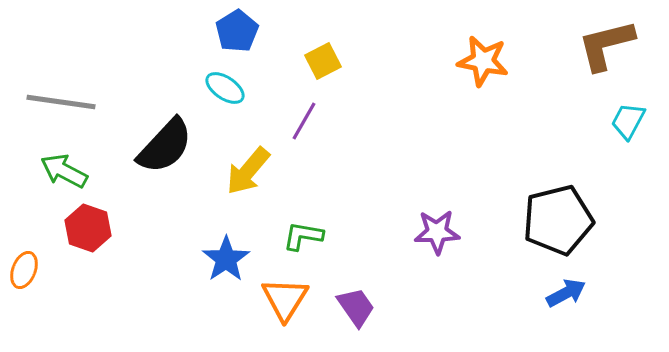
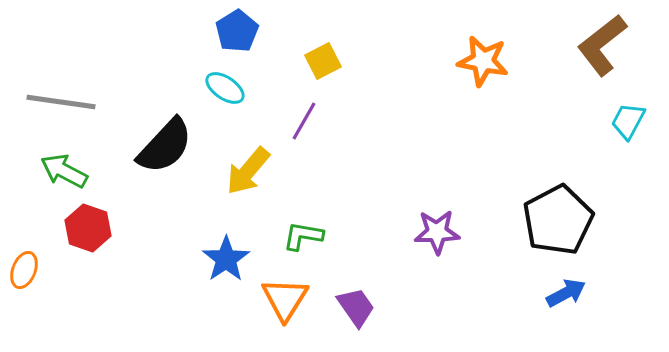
brown L-shape: moved 4 px left; rotated 24 degrees counterclockwise
black pentagon: rotated 14 degrees counterclockwise
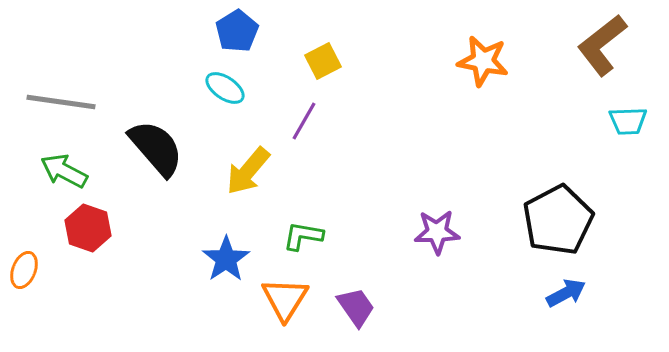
cyan trapezoid: rotated 120 degrees counterclockwise
black semicircle: moved 9 px left, 2 px down; rotated 84 degrees counterclockwise
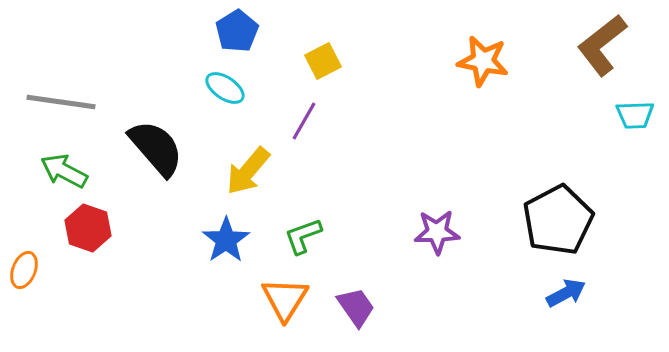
cyan trapezoid: moved 7 px right, 6 px up
green L-shape: rotated 30 degrees counterclockwise
blue star: moved 19 px up
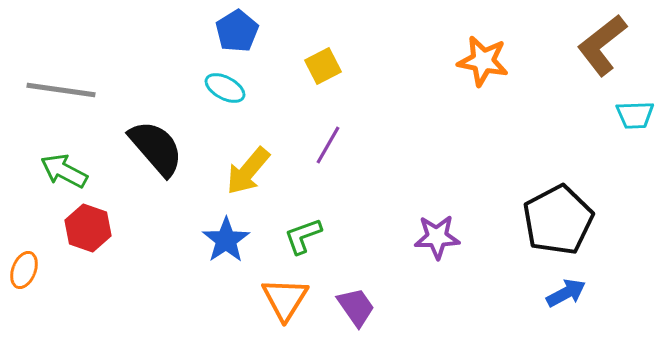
yellow square: moved 5 px down
cyan ellipse: rotated 6 degrees counterclockwise
gray line: moved 12 px up
purple line: moved 24 px right, 24 px down
purple star: moved 5 px down
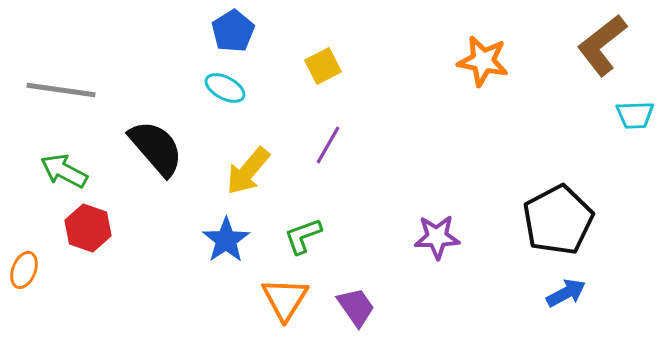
blue pentagon: moved 4 px left
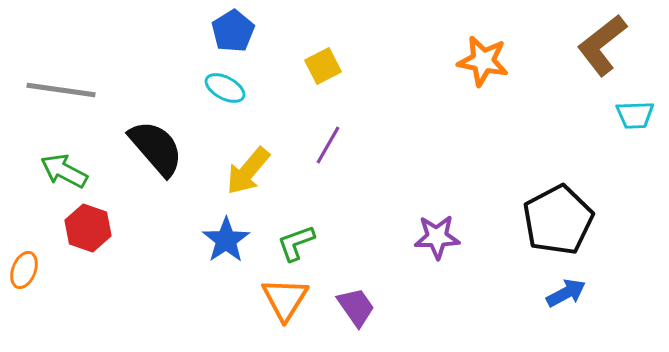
green L-shape: moved 7 px left, 7 px down
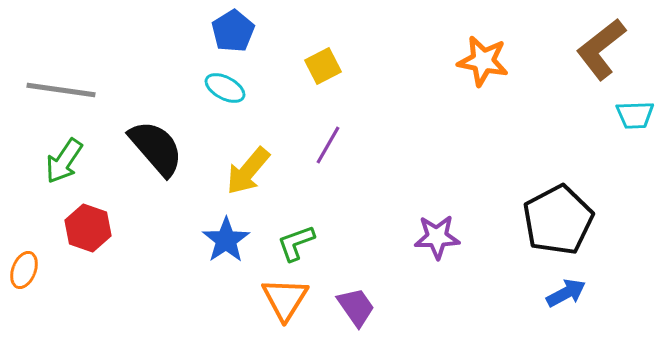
brown L-shape: moved 1 px left, 4 px down
green arrow: moved 10 px up; rotated 84 degrees counterclockwise
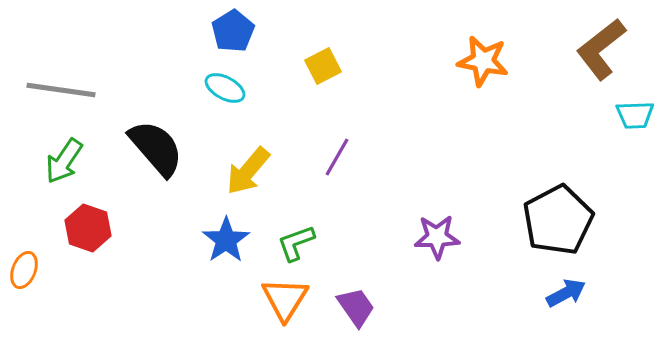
purple line: moved 9 px right, 12 px down
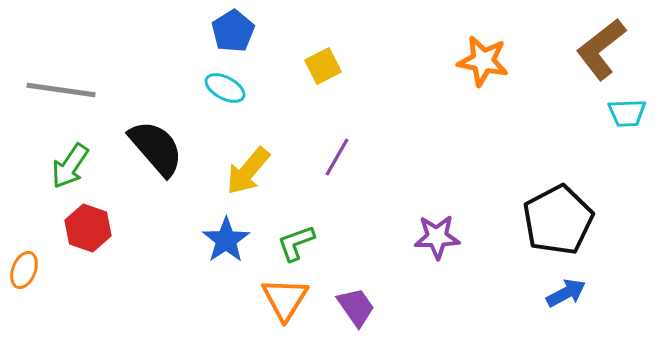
cyan trapezoid: moved 8 px left, 2 px up
green arrow: moved 6 px right, 5 px down
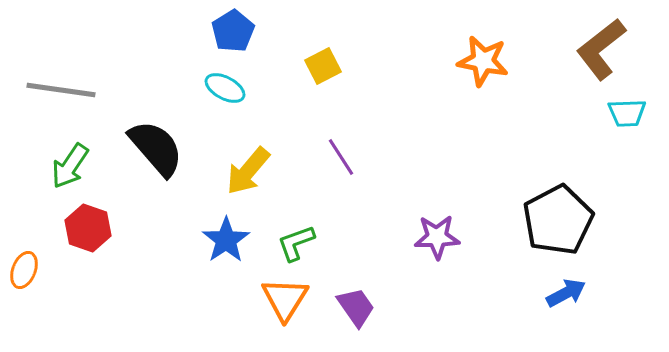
purple line: moved 4 px right; rotated 63 degrees counterclockwise
